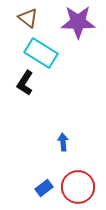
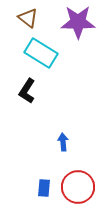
black L-shape: moved 2 px right, 8 px down
blue rectangle: rotated 48 degrees counterclockwise
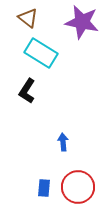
purple star: moved 4 px right; rotated 12 degrees clockwise
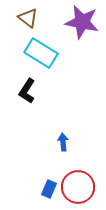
blue rectangle: moved 5 px right, 1 px down; rotated 18 degrees clockwise
